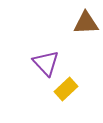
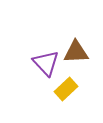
brown triangle: moved 10 px left, 29 px down
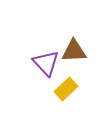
brown triangle: moved 2 px left, 1 px up
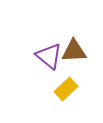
purple triangle: moved 3 px right, 7 px up; rotated 8 degrees counterclockwise
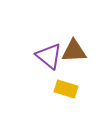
yellow rectangle: rotated 60 degrees clockwise
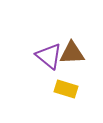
brown triangle: moved 2 px left, 2 px down
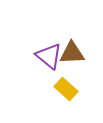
yellow rectangle: rotated 25 degrees clockwise
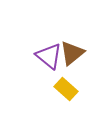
brown triangle: rotated 36 degrees counterclockwise
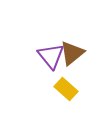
purple triangle: moved 2 px right; rotated 12 degrees clockwise
